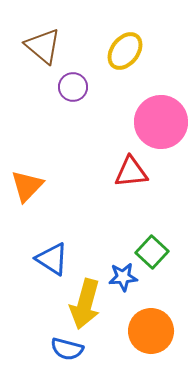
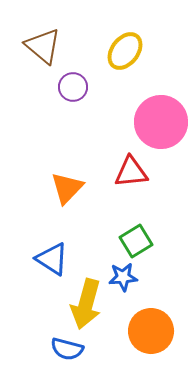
orange triangle: moved 40 px right, 2 px down
green square: moved 16 px left, 11 px up; rotated 16 degrees clockwise
yellow arrow: moved 1 px right
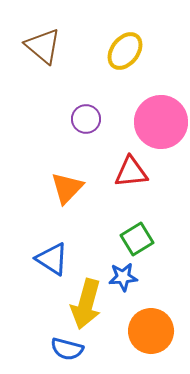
purple circle: moved 13 px right, 32 px down
green square: moved 1 px right, 2 px up
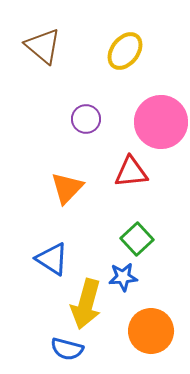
green square: rotated 12 degrees counterclockwise
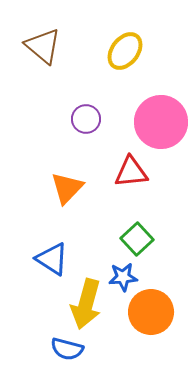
orange circle: moved 19 px up
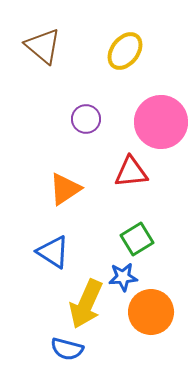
orange triangle: moved 2 px left, 1 px down; rotated 12 degrees clockwise
green square: rotated 12 degrees clockwise
blue triangle: moved 1 px right, 7 px up
yellow arrow: rotated 9 degrees clockwise
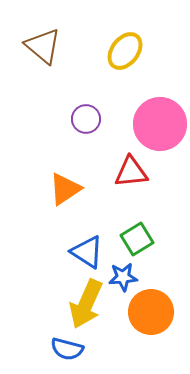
pink circle: moved 1 px left, 2 px down
blue triangle: moved 34 px right
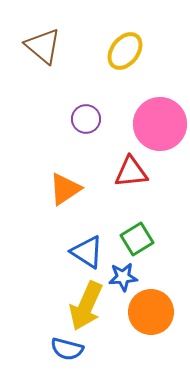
yellow arrow: moved 2 px down
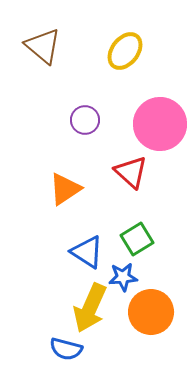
purple circle: moved 1 px left, 1 px down
red triangle: rotated 48 degrees clockwise
yellow arrow: moved 4 px right, 2 px down
blue semicircle: moved 1 px left
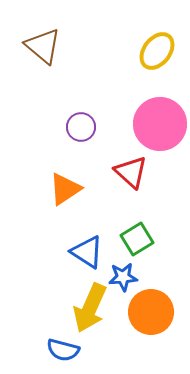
yellow ellipse: moved 32 px right
purple circle: moved 4 px left, 7 px down
blue semicircle: moved 3 px left, 1 px down
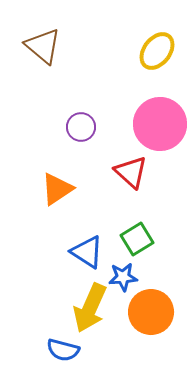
orange triangle: moved 8 px left
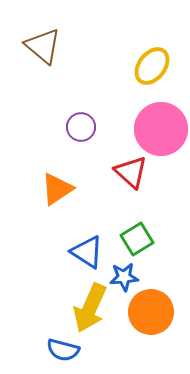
yellow ellipse: moved 5 px left, 15 px down
pink circle: moved 1 px right, 5 px down
blue star: moved 1 px right
